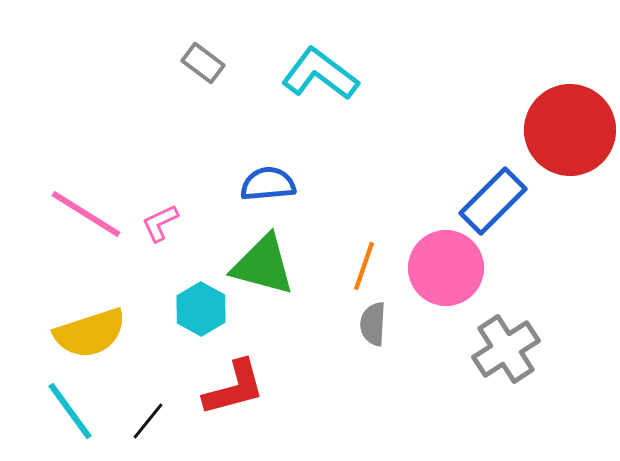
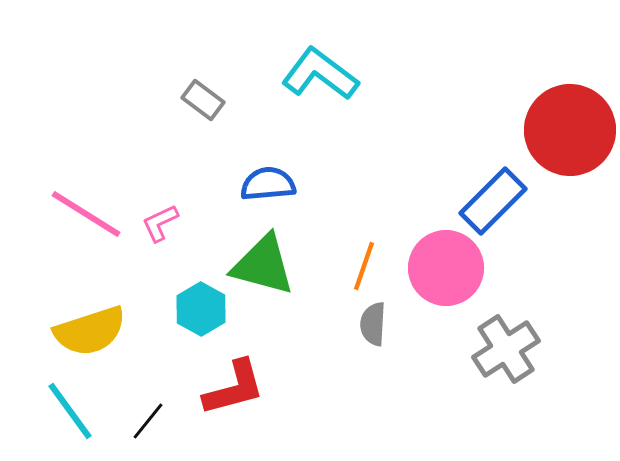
gray rectangle: moved 37 px down
yellow semicircle: moved 2 px up
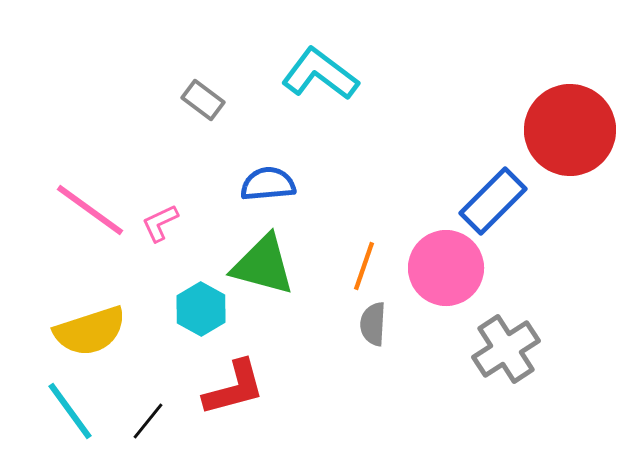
pink line: moved 4 px right, 4 px up; rotated 4 degrees clockwise
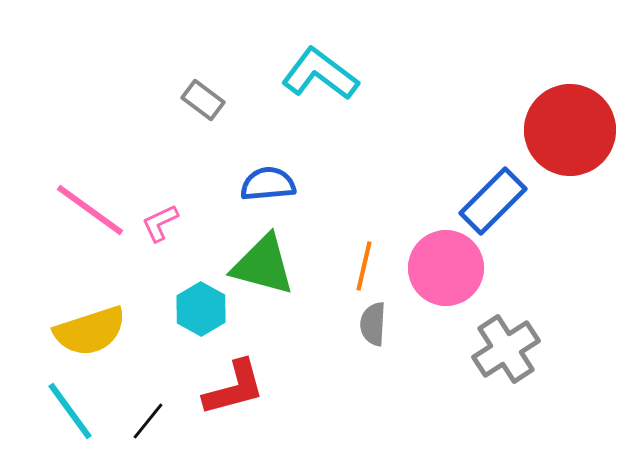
orange line: rotated 6 degrees counterclockwise
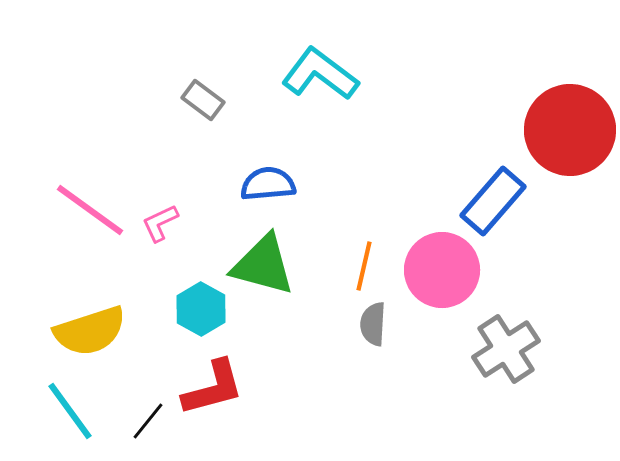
blue rectangle: rotated 4 degrees counterclockwise
pink circle: moved 4 px left, 2 px down
red L-shape: moved 21 px left
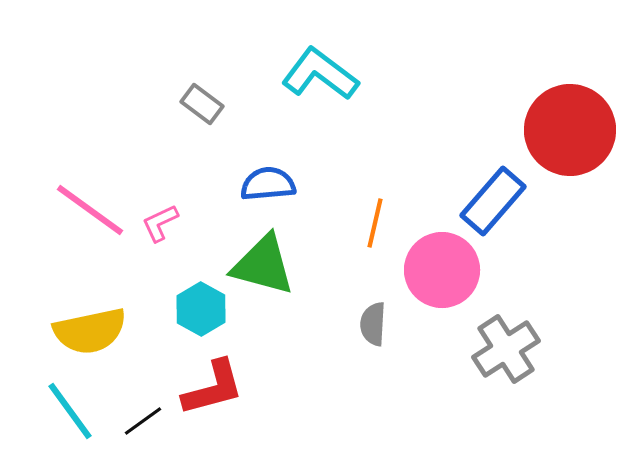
gray rectangle: moved 1 px left, 4 px down
orange line: moved 11 px right, 43 px up
yellow semicircle: rotated 6 degrees clockwise
black line: moved 5 px left; rotated 15 degrees clockwise
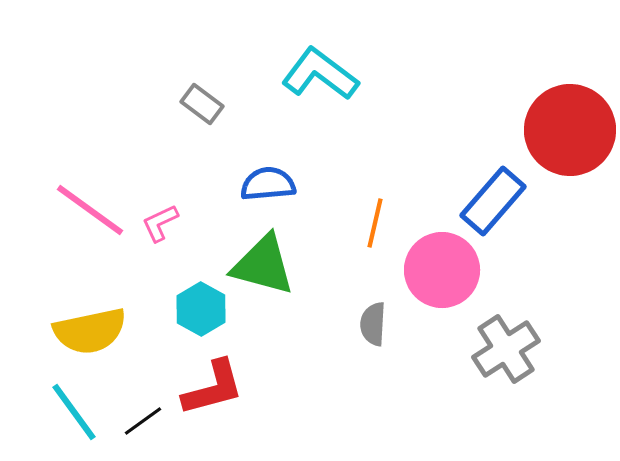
cyan line: moved 4 px right, 1 px down
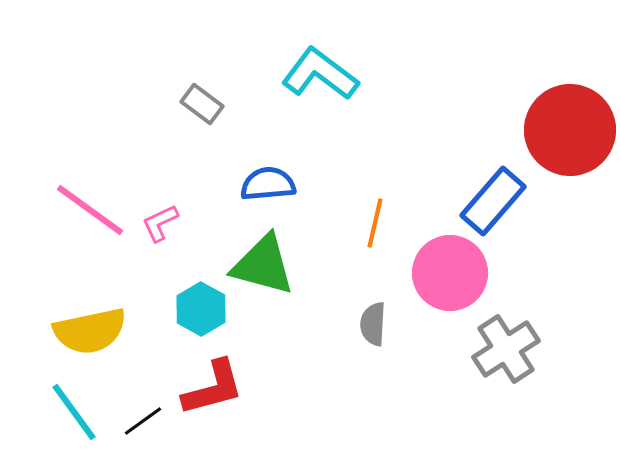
pink circle: moved 8 px right, 3 px down
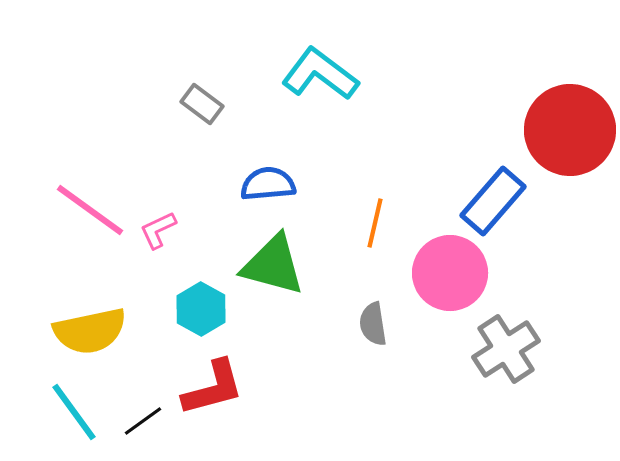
pink L-shape: moved 2 px left, 7 px down
green triangle: moved 10 px right
gray semicircle: rotated 12 degrees counterclockwise
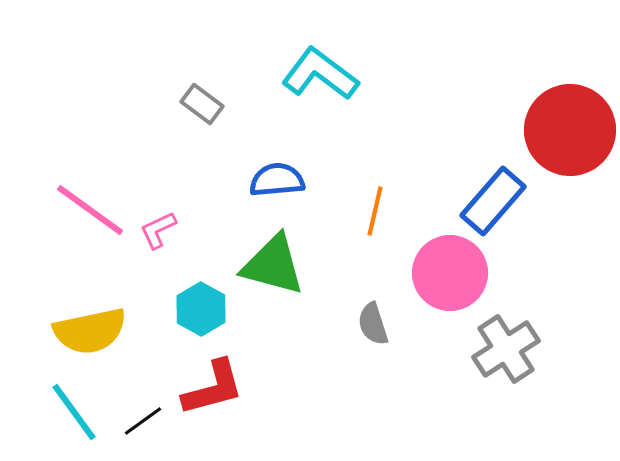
blue semicircle: moved 9 px right, 4 px up
orange line: moved 12 px up
gray semicircle: rotated 9 degrees counterclockwise
